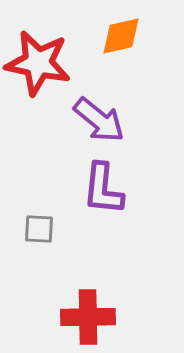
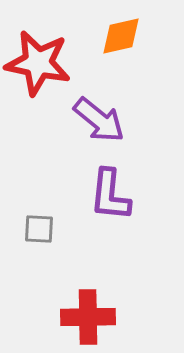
purple L-shape: moved 7 px right, 6 px down
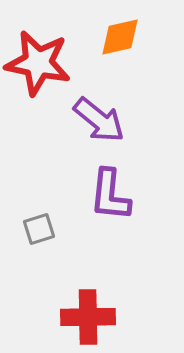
orange diamond: moved 1 px left, 1 px down
gray square: rotated 20 degrees counterclockwise
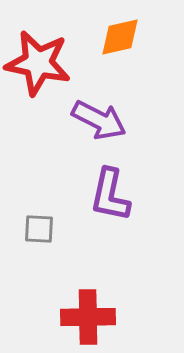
purple arrow: rotated 12 degrees counterclockwise
purple L-shape: rotated 6 degrees clockwise
gray square: rotated 20 degrees clockwise
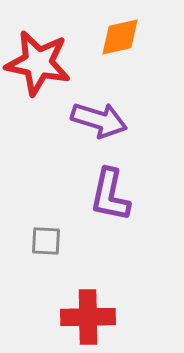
purple arrow: rotated 10 degrees counterclockwise
gray square: moved 7 px right, 12 px down
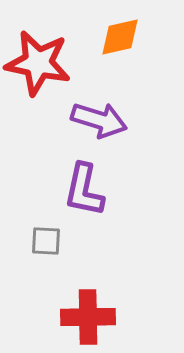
purple L-shape: moved 26 px left, 5 px up
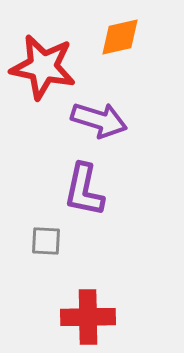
red star: moved 5 px right, 4 px down
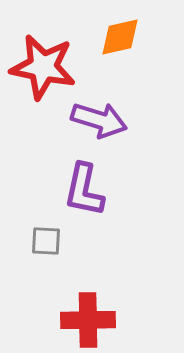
red cross: moved 3 px down
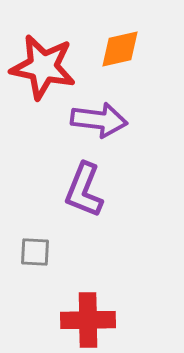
orange diamond: moved 12 px down
purple arrow: rotated 10 degrees counterclockwise
purple L-shape: rotated 10 degrees clockwise
gray square: moved 11 px left, 11 px down
